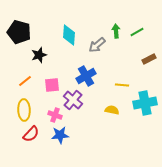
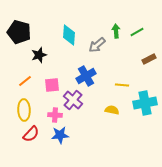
pink cross: rotated 16 degrees counterclockwise
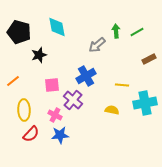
cyan diamond: moved 12 px left, 8 px up; rotated 15 degrees counterclockwise
orange line: moved 12 px left
pink cross: rotated 24 degrees clockwise
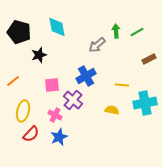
yellow ellipse: moved 1 px left, 1 px down; rotated 15 degrees clockwise
blue star: moved 1 px left, 2 px down; rotated 18 degrees counterclockwise
